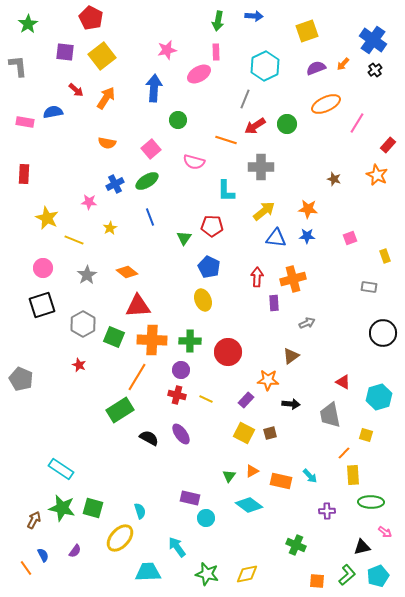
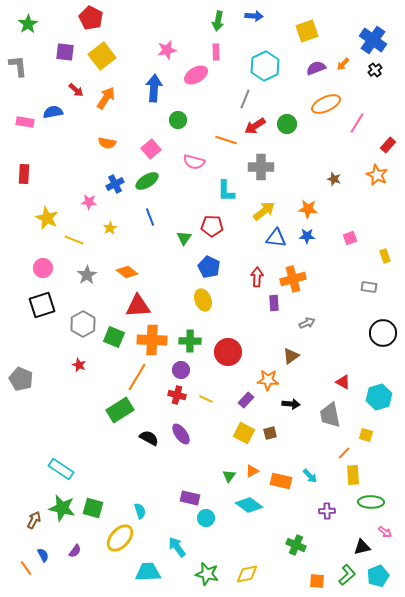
pink ellipse at (199, 74): moved 3 px left, 1 px down
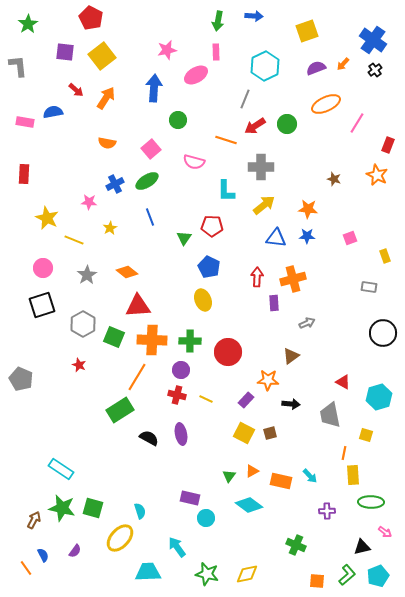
red rectangle at (388, 145): rotated 21 degrees counterclockwise
yellow arrow at (264, 211): moved 6 px up
purple ellipse at (181, 434): rotated 25 degrees clockwise
orange line at (344, 453): rotated 32 degrees counterclockwise
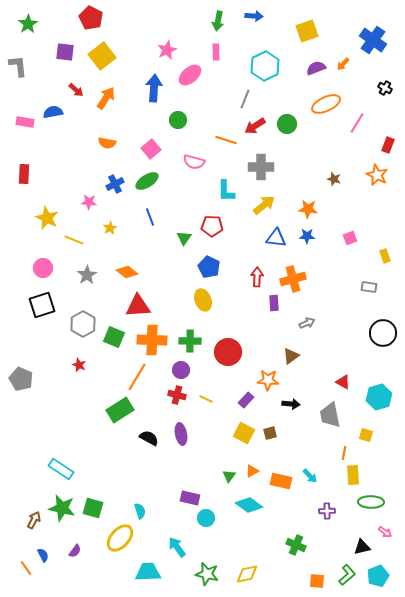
pink star at (167, 50): rotated 12 degrees counterclockwise
black cross at (375, 70): moved 10 px right, 18 px down; rotated 24 degrees counterclockwise
pink ellipse at (196, 75): moved 6 px left; rotated 10 degrees counterclockwise
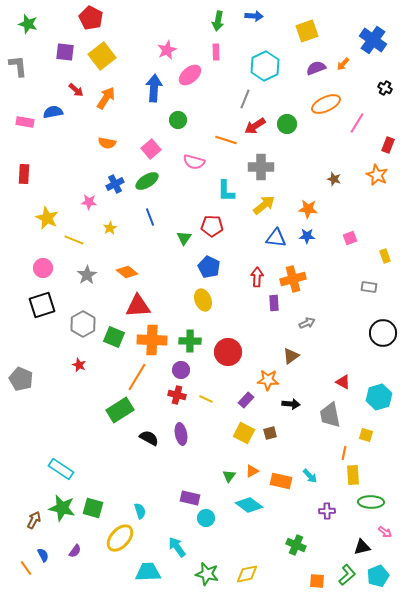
green star at (28, 24): rotated 24 degrees counterclockwise
